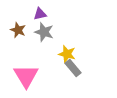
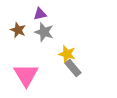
pink triangle: moved 1 px up
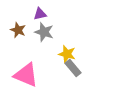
pink triangle: rotated 36 degrees counterclockwise
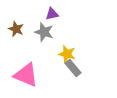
purple triangle: moved 12 px right
brown star: moved 2 px left, 1 px up
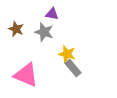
purple triangle: rotated 24 degrees clockwise
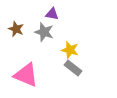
yellow star: moved 3 px right, 4 px up
gray rectangle: rotated 12 degrees counterclockwise
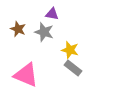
brown star: moved 2 px right
